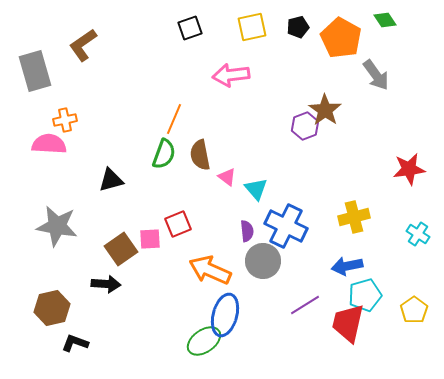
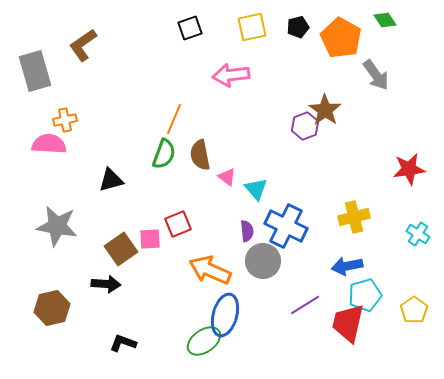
black L-shape: moved 48 px right
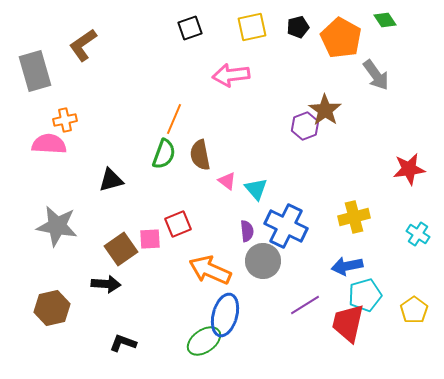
pink triangle: moved 4 px down
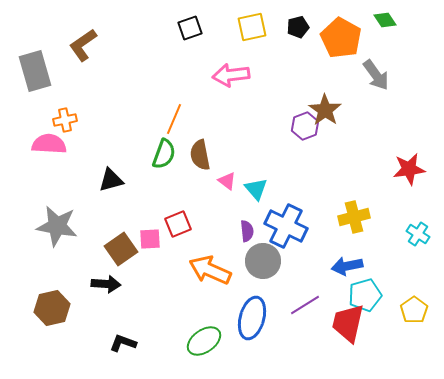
blue ellipse: moved 27 px right, 3 px down
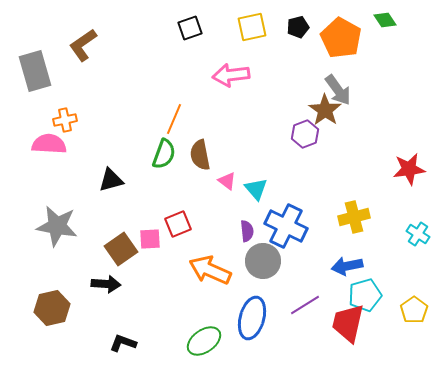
gray arrow: moved 38 px left, 15 px down
purple hexagon: moved 8 px down
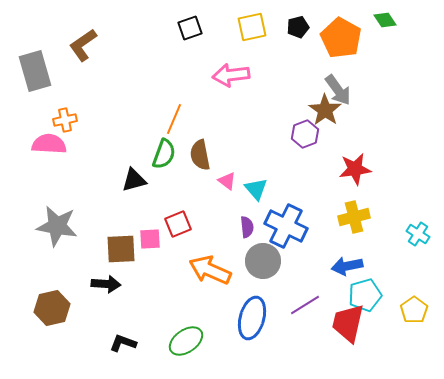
red star: moved 54 px left
black triangle: moved 23 px right
purple semicircle: moved 4 px up
brown square: rotated 32 degrees clockwise
green ellipse: moved 18 px left
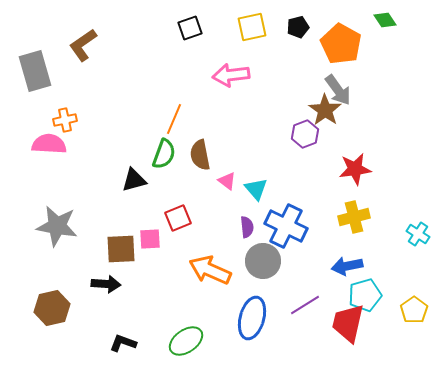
orange pentagon: moved 6 px down
red square: moved 6 px up
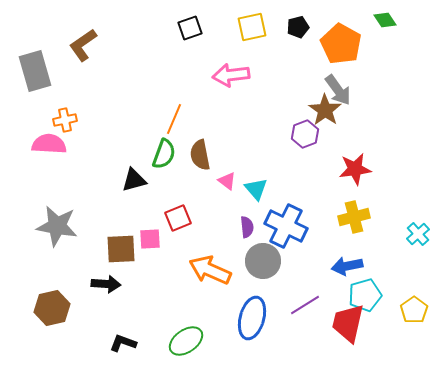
cyan cross: rotated 15 degrees clockwise
